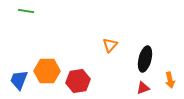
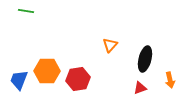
red hexagon: moved 2 px up
red triangle: moved 3 px left
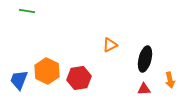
green line: moved 1 px right
orange triangle: rotated 21 degrees clockwise
orange hexagon: rotated 25 degrees clockwise
red hexagon: moved 1 px right, 1 px up
red triangle: moved 4 px right, 1 px down; rotated 16 degrees clockwise
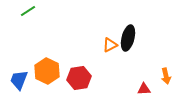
green line: moved 1 px right; rotated 42 degrees counterclockwise
black ellipse: moved 17 px left, 21 px up
orange arrow: moved 4 px left, 4 px up
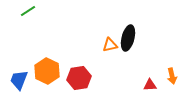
orange triangle: rotated 14 degrees clockwise
orange arrow: moved 6 px right
red triangle: moved 6 px right, 4 px up
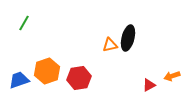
green line: moved 4 px left, 12 px down; rotated 28 degrees counterclockwise
orange hexagon: rotated 15 degrees clockwise
orange arrow: rotated 84 degrees clockwise
blue trapezoid: rotated 50 degrees clockwise
red triangle: moved 1 px left; rotated 24 degrees counterclockwise
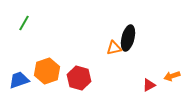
orange triangle: moved 4 px right, 3 px down
red hexagon: rotated 25 degrees clockwise
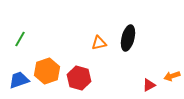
green line: moved 4 px left, 16 px down
orange triangle: moved 15 px left, 5 px up
